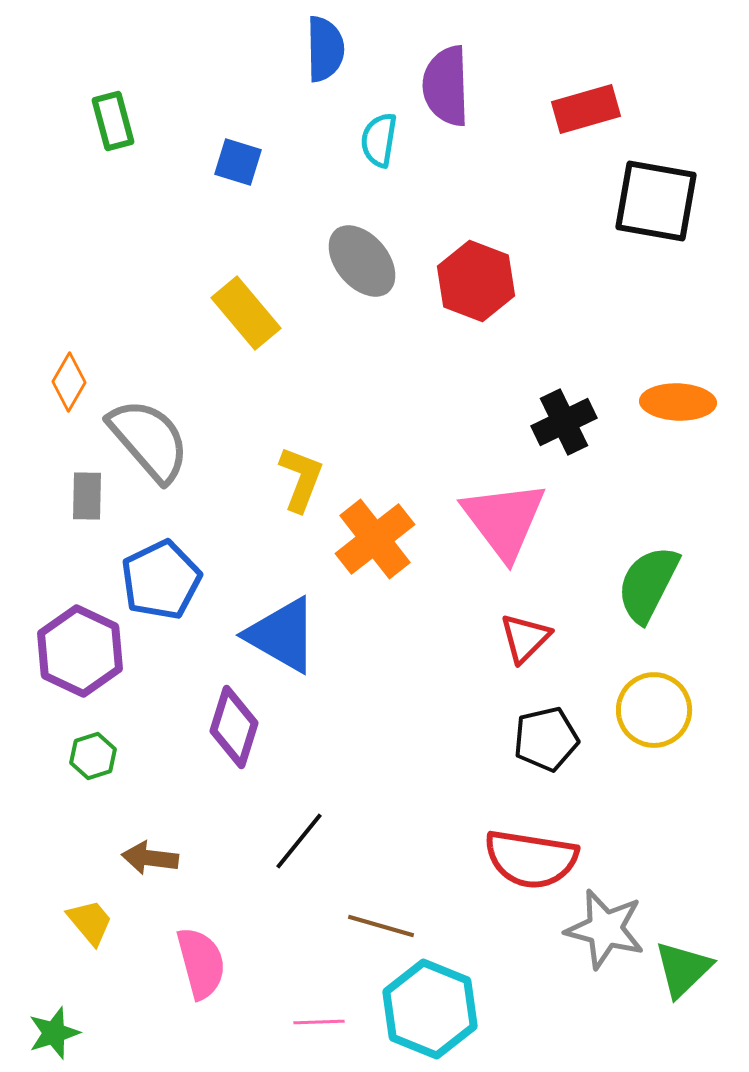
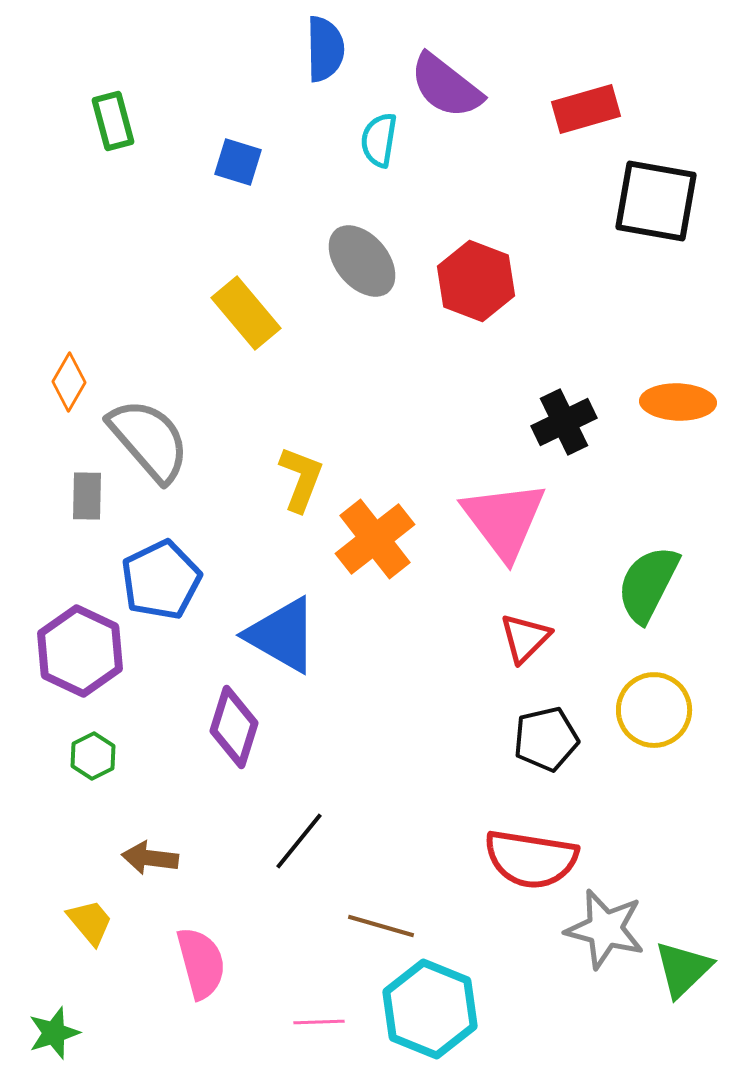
purple semicircle: rotated 50 degrees counterclockwise
green hexagon: rotated 9 degrees counterclockwise
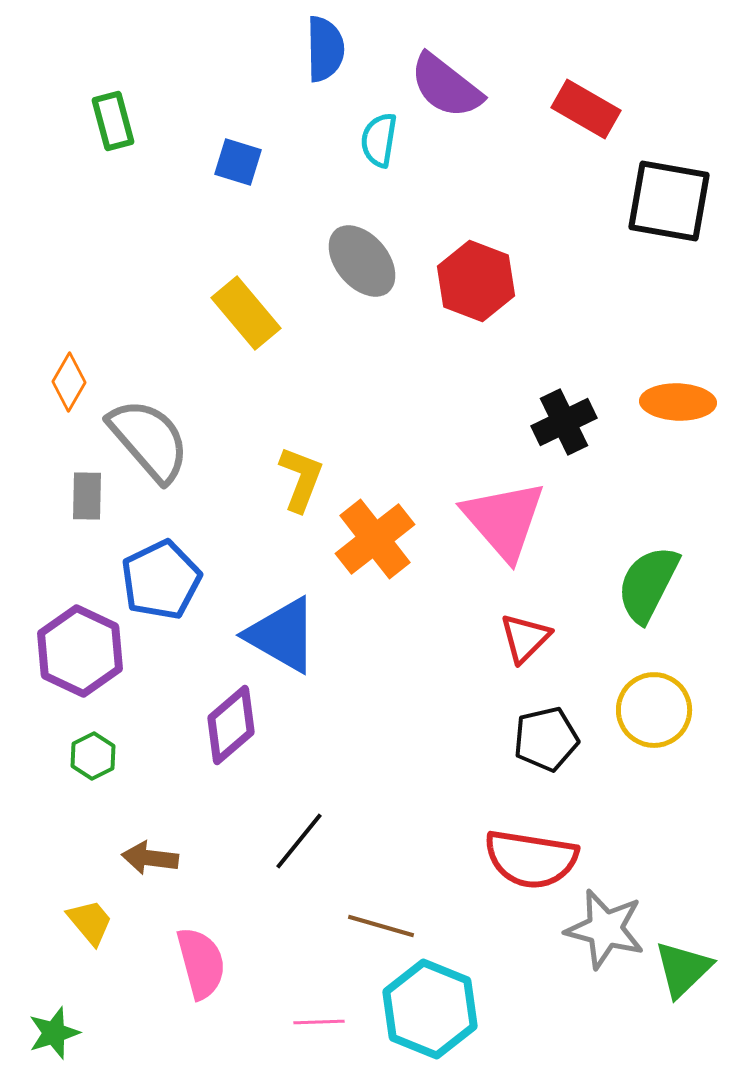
red rectangle: rotated 46 degrees clockwise
black square: moved 13 px right
pink triangle: rotated 4 degrees counterclockwise
purple diamond: moved 3 px left, 2 px up; rotated 32 degrees clockwise
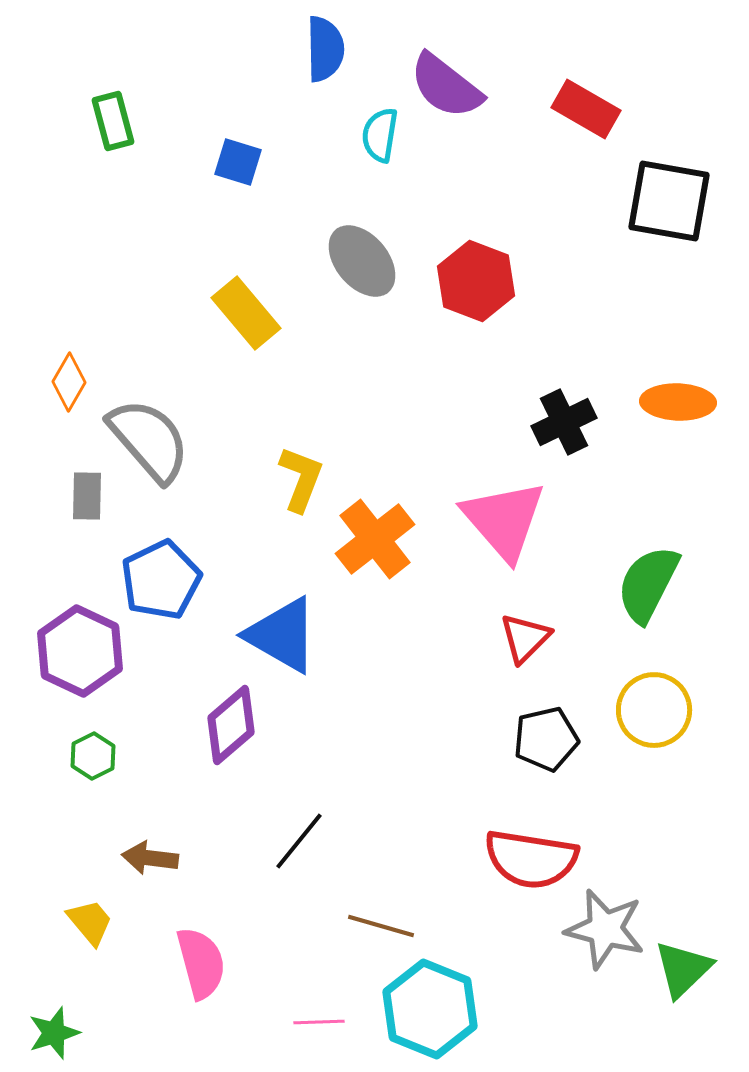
cyan semicircle: moved 1 px right, 5 px up
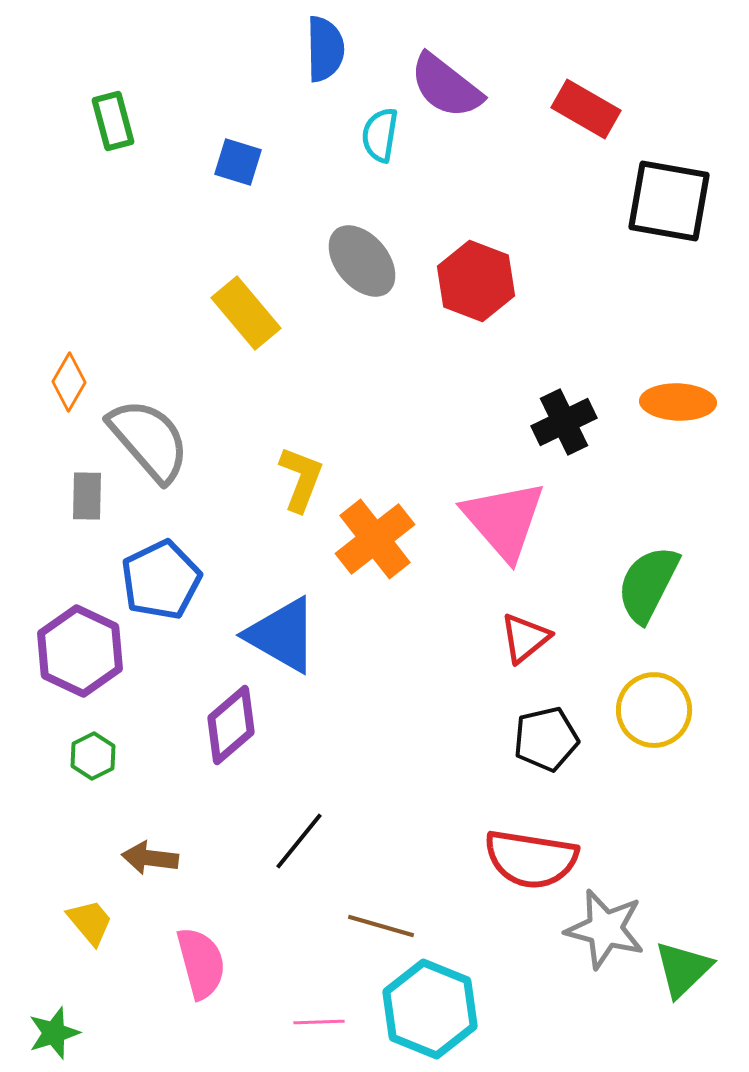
red triangle: rotated 6 degrees clockwise
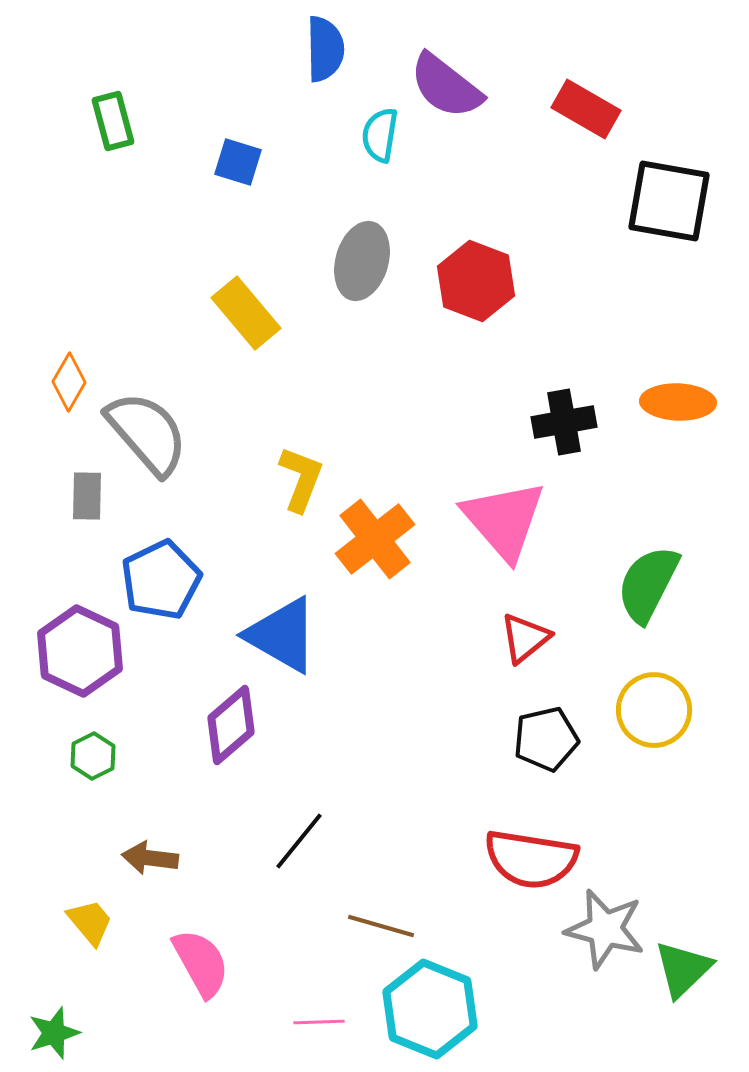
gray ellipse: rotated 56 degrees clockwise
black cross: rotated 16 degrees clockwise
gray semicircle: moved 2 px left, 7 px up
pink semicircle: rotated 14 degrees counterclockwise
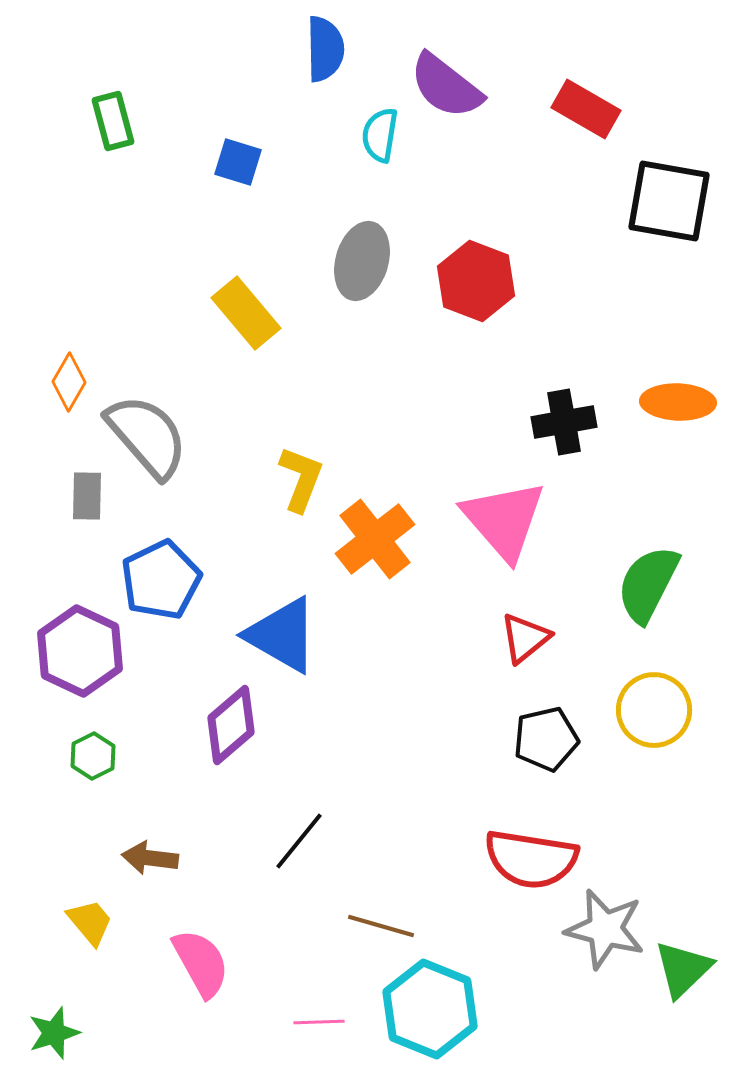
gray semicircle: moved 3 px down
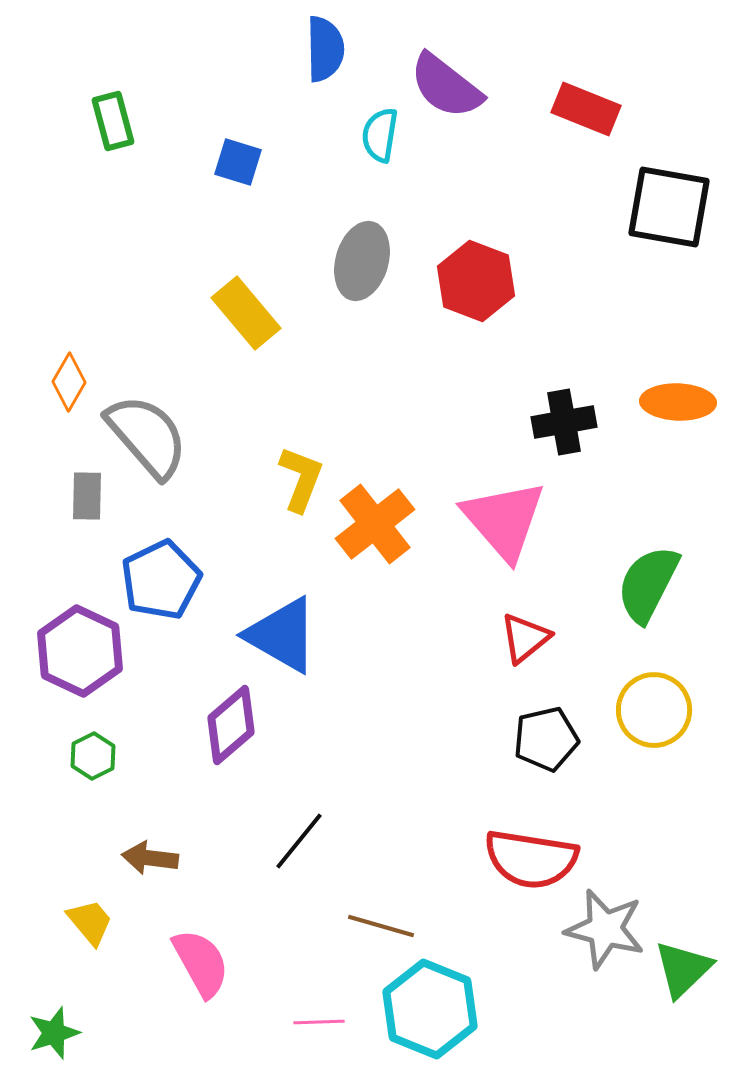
red rectangle: rotated 8 degrees counterclockwise
black square: moved 6 px down
orange cross: moved 15 px up
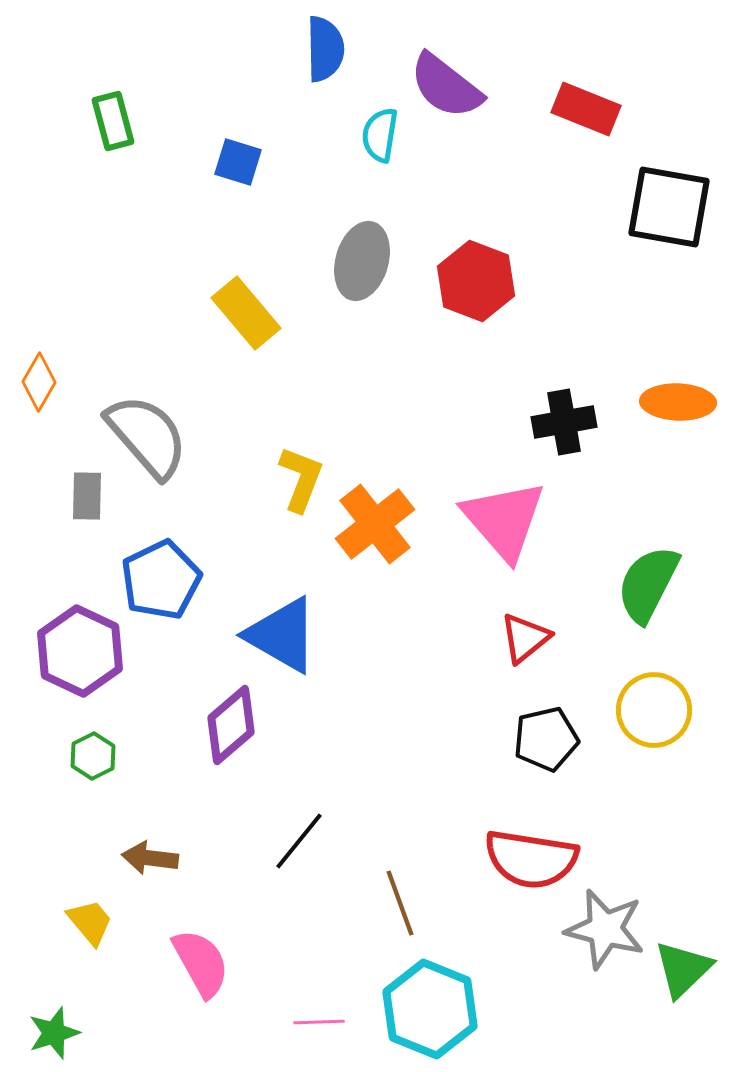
orange diamond: moved 30 px left
brown line: moved 19 px right, 23 px up; rotated 54 degrees clockwise
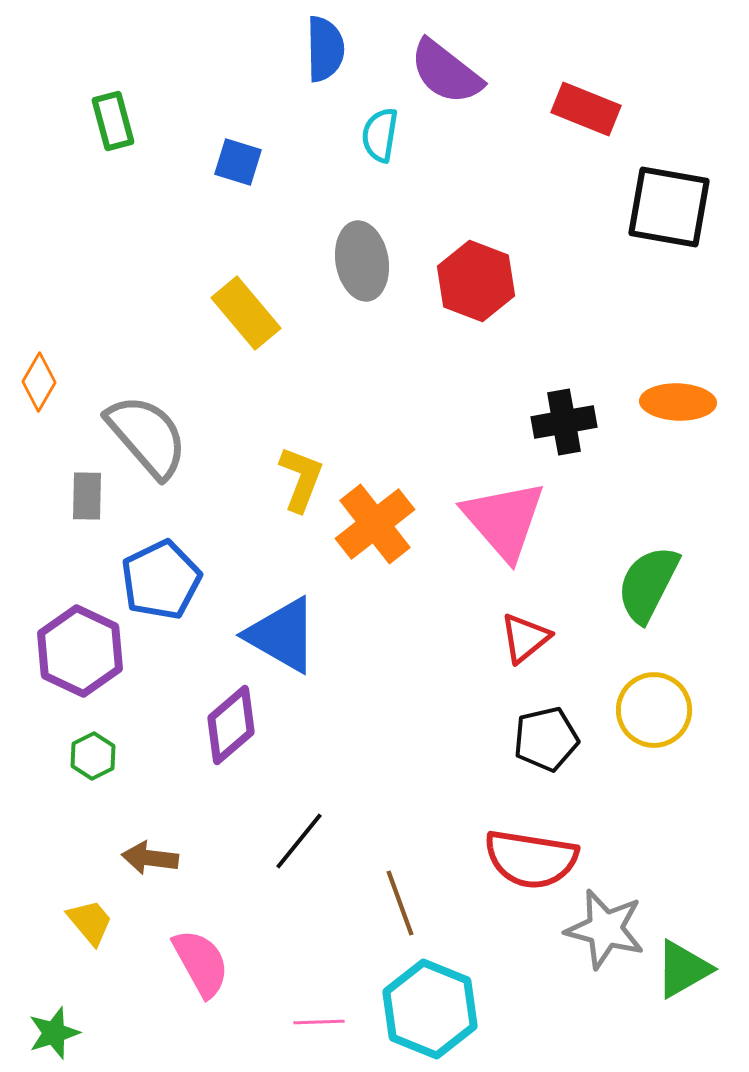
purple semicircle: moved 14 px up
gray ellipse: rotated 26 degrees counterclockwise
green triangle: rotated 14 degrees clockwise
